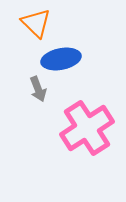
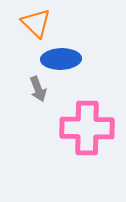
blue ellipse: rotated 9 degrees clockwise
pink cross: rotated 34 degrees clockwise
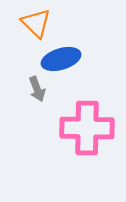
blue ellipse: rotated 15 degrees counterclockwise
gray arrow: moved 1 px left
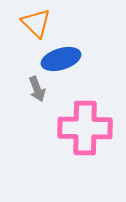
pink cross: moved 2 px left
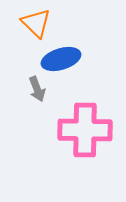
pink cross: moved 2 px down
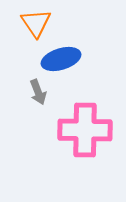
orange triangle: rotated 12 degrees clockwise
gray arrow: moved 1 px right, 3 px down
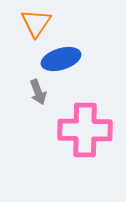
orange triangle: rotated 8 degrees clockwise
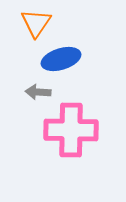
gray arrow: rotated 115 degrees clockwise
pink cross: moved 14 px left
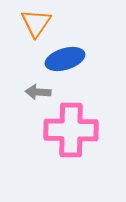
blue ellipse: moved 4 px right
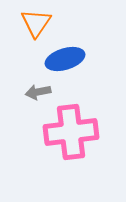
gray arrow: rotated 15 degrees counterclockwise
pink cross: moved 2 px down; rotated 8 degrees counterclockwise
